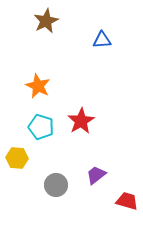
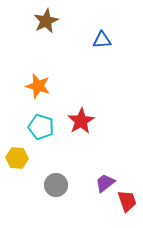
orange star: rotated 10 degrees counterclockwise
purple trapezoid: moved 9 px right, 8 px down
red trapezoid: rotated 55 degrees clockwise
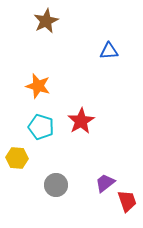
blue triangle: moved 7 px right, 11 px down
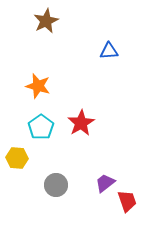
red star: moved 2 px down
cyan pentagon: rotated 20 degrees clockwise
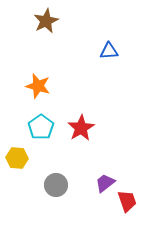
red star: moved 5 px down
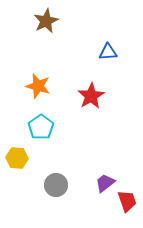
blue triangle: moved 1 px left, 1 px down
red star: moved 10 px right, 32 px up
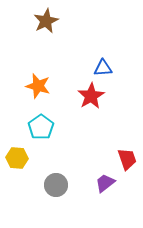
blue triangle: moved 5 px left, 16 px down
red trapezoid: moved 42 px up
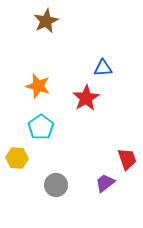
red star: moved 5 px left, 2 px down
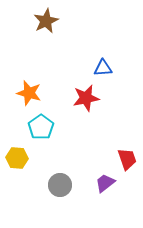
orange star: moved 9 px left, 7 px down
red star: rotated 20 degrees clockwise
gray circle: moved 4 px right
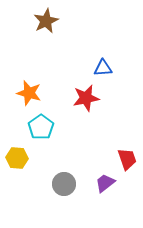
gray circle: moved 4 px right, 1 px up
